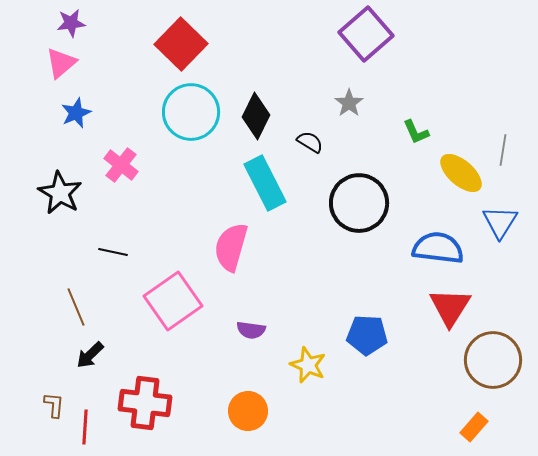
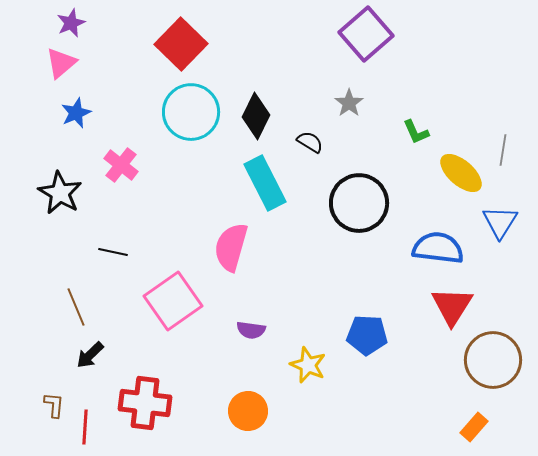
purple star: rotated 16 degrees counterclockwise
red triangle: moved 2 px right, 1 px up
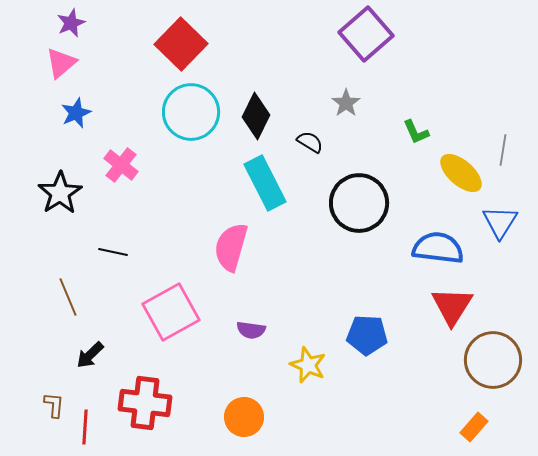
gray star: moved 3 px left
black star: rotated 9 degrees clockwise
pink square: moved 2 px left, 11 px down; rotated 6 degrees clockwise
brown line: moved 8 px left, 10 px up
orange circle: moved 4 px left, 6 px down
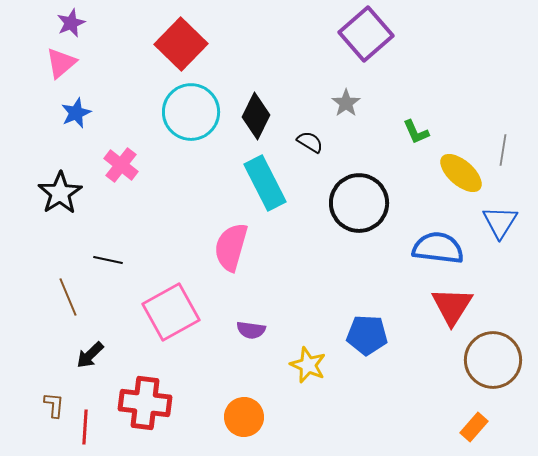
black line: moved 5 px left, 8 px down
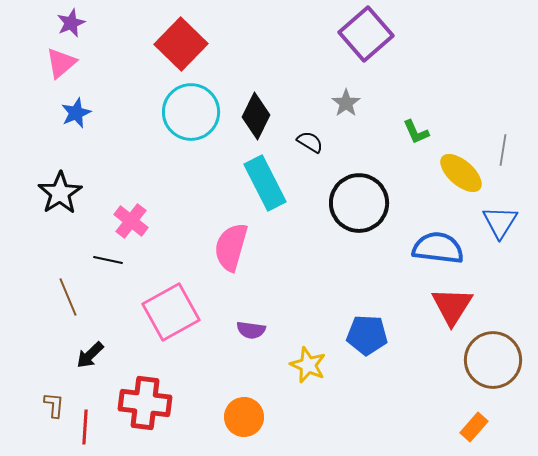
pink cross: moved 10 px right, 56 px down
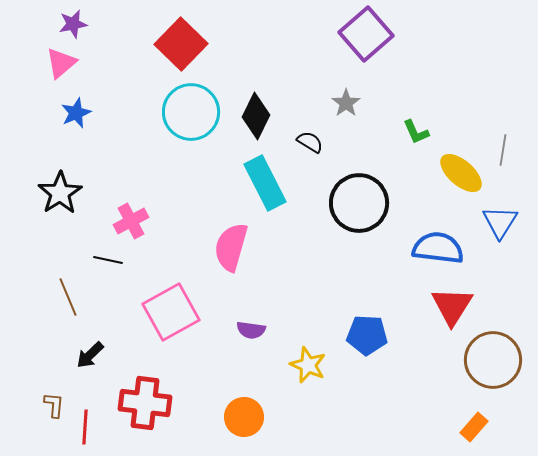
purple star: moved 2 px right, 1 px down; rotated 12 degrees clockwise
pink cross: rotated 24 degrees clockwise
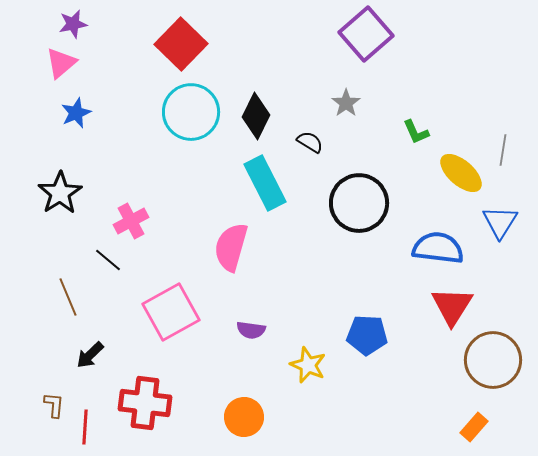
black line: rotated 28 degrees clockwise
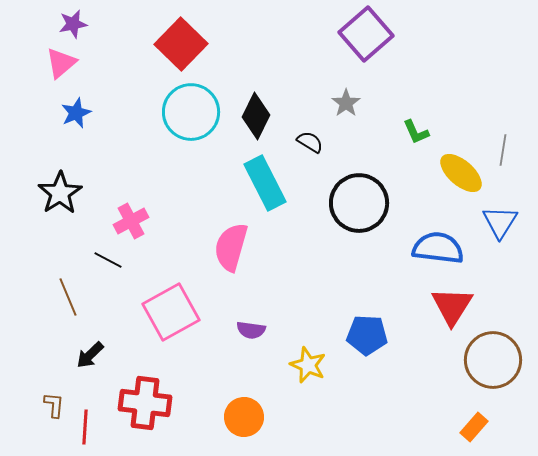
black line: rotated 12 degrees counterclockwise
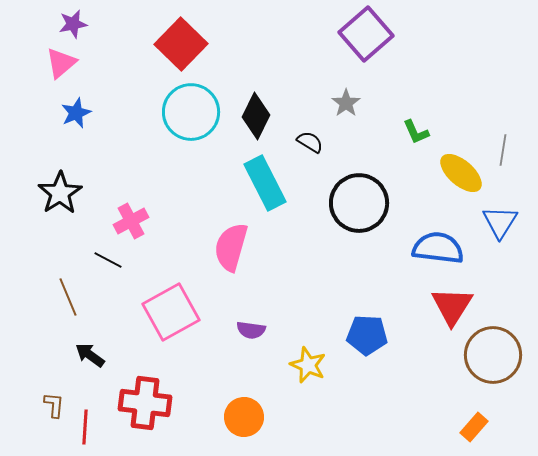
black arrow: rotated 80 degrees clockwise
brown circle: moved 5 px up
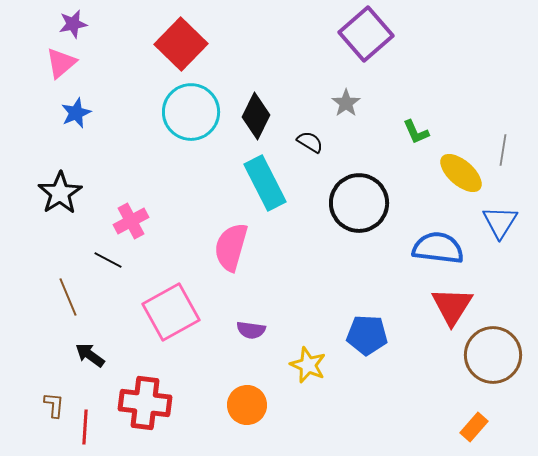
orange circle: moved 3 px right, 12 px up
